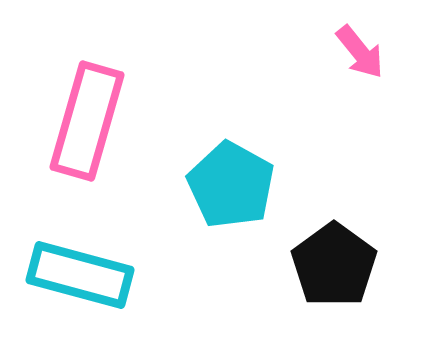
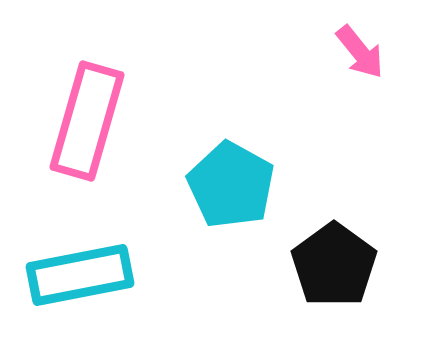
cyan rectangle: rotated 26 degrees counterclockwise
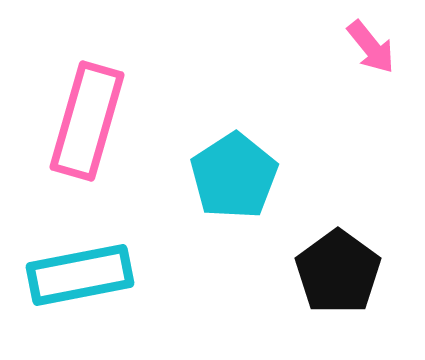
pink arrow: moved 11 px right, 5 px up
cyan pentagon: moved 3 px right, 9 px up; rotated 10 degrees clockwise
black pentagon: moved 4 px right, 7 px down
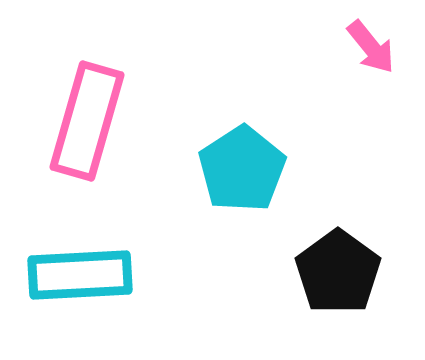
cyan pentagon: moved 8 px right, 7 px up
cyan rectangle: rotated 8 degrees clockwise
